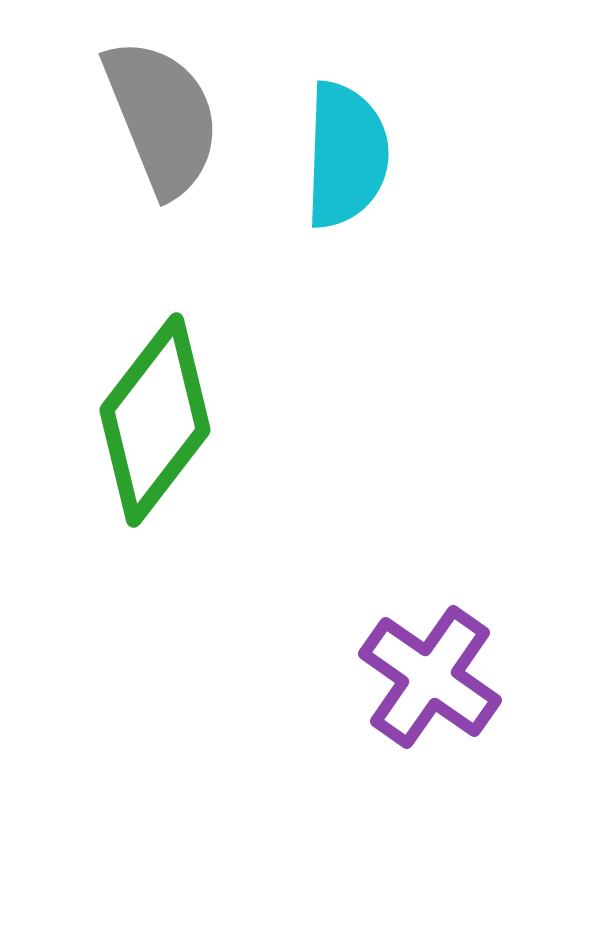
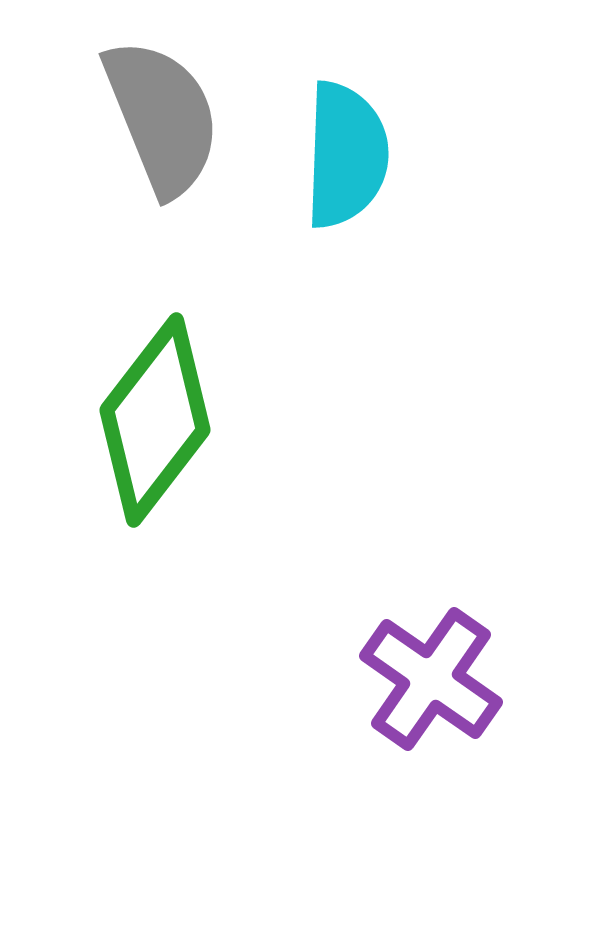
purple cross: moved 1 px right, 2 px down
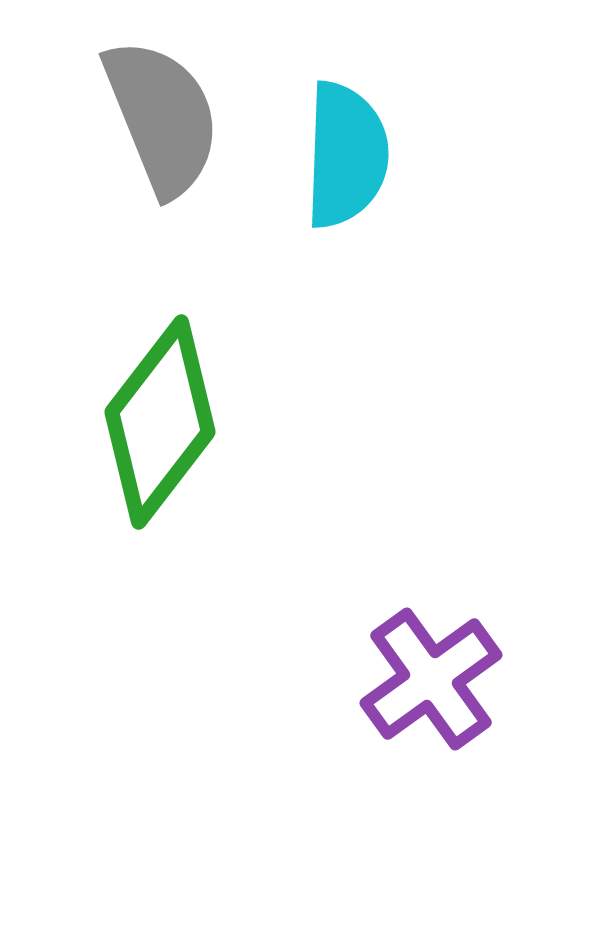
green diamond: moved 5 px right, 2 px down
purple cross: rotated 19 degrees clockwise
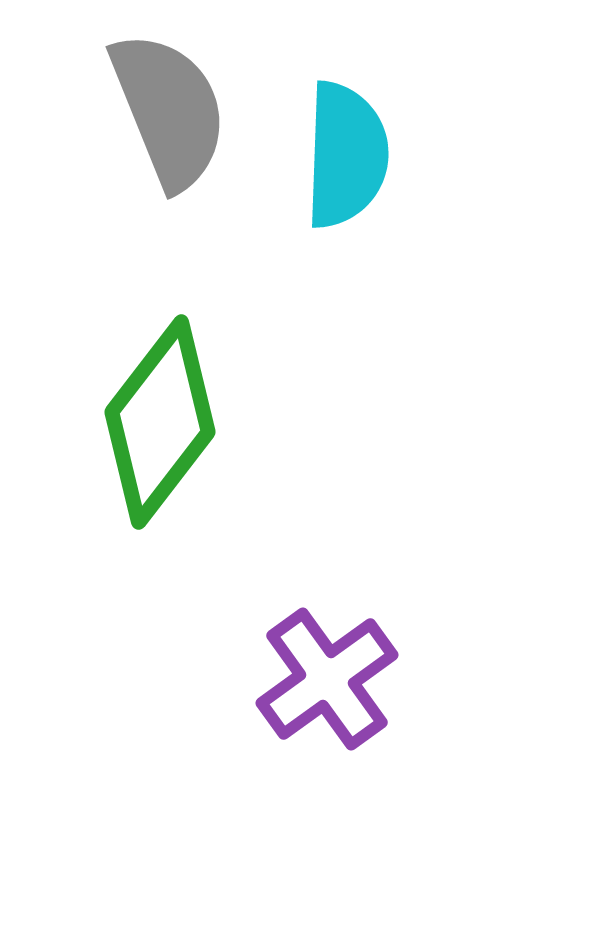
gray semicircle: moved 7 px right, 7 px up
purple cross: moved 104 px left
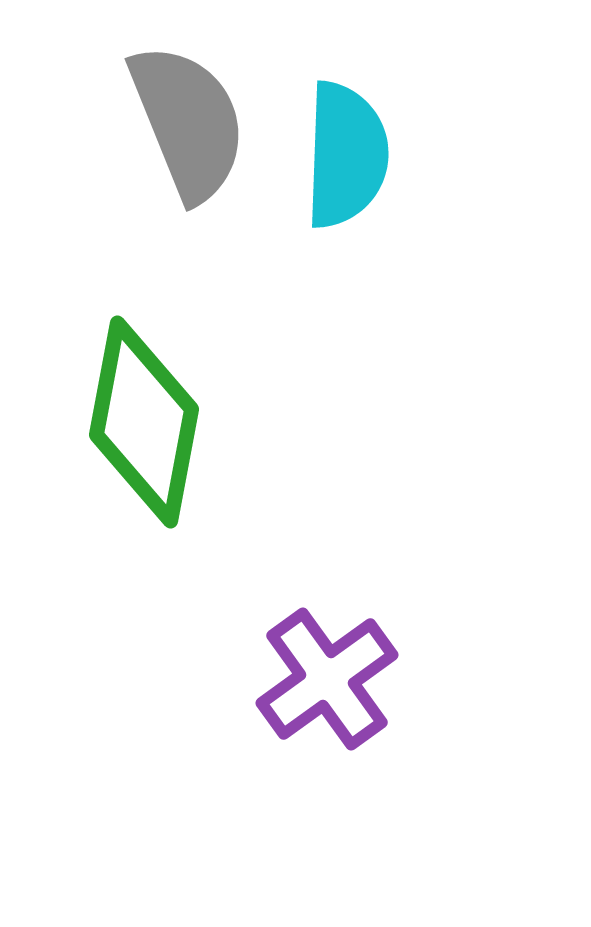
gray semicircle: moved 19 px right, 12 px down
green diamond: moved 16 px left; rotated 27 degrees counterclockwise
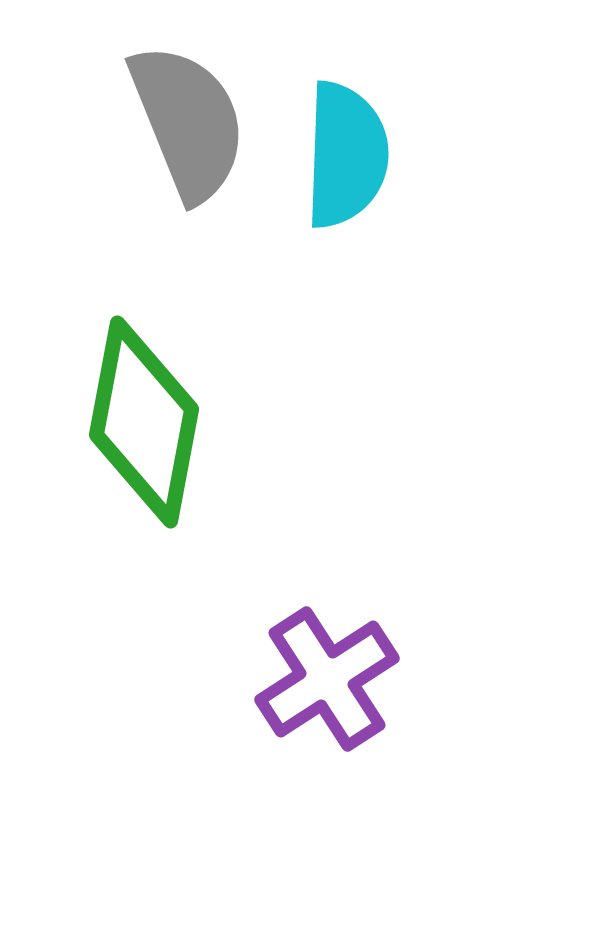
purple cross: rotated 3 degrees clockwise
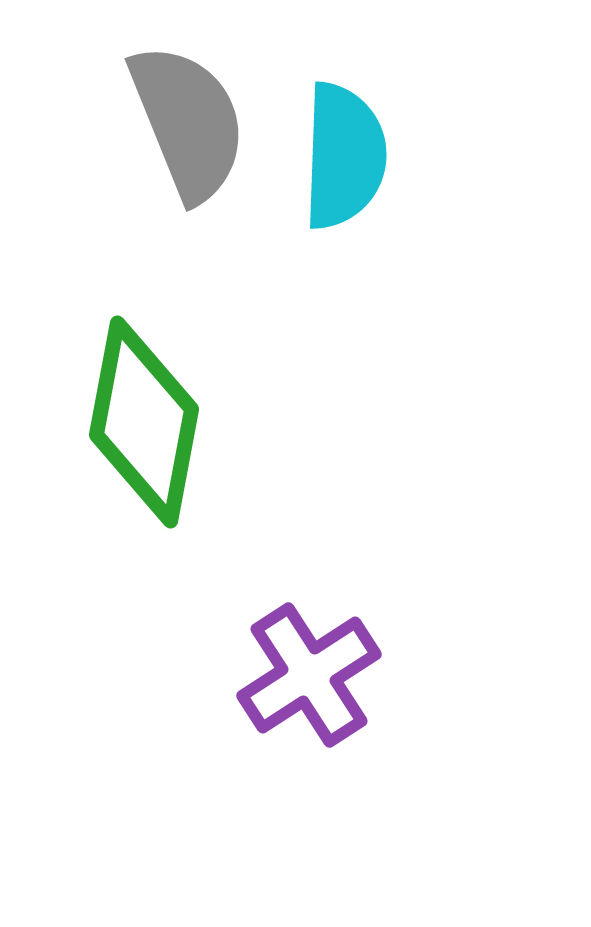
cyan semicircle: moved 2 px left, 1 px down
purple cross: moved 18 px left, 4 px up
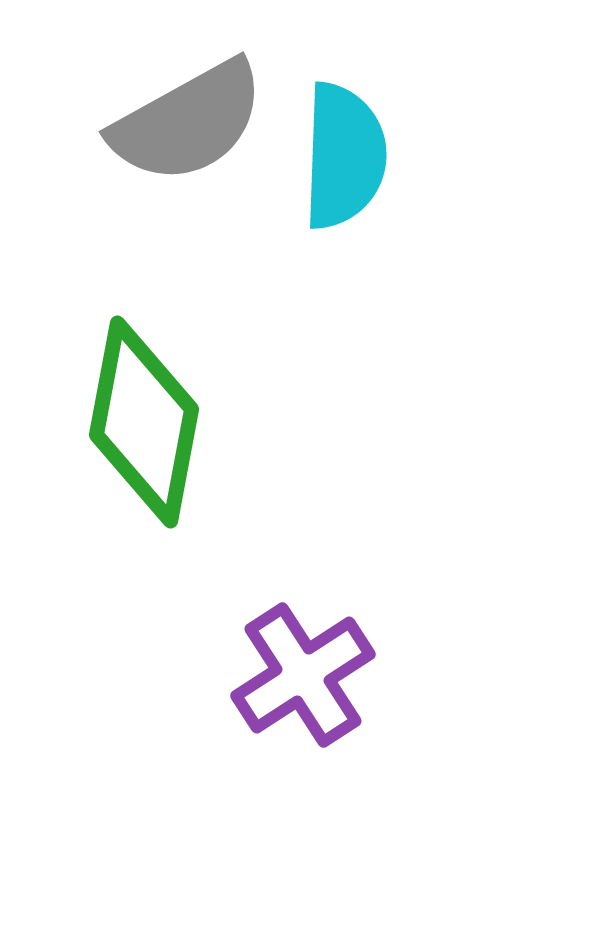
gray semicircle: rotated 83 degrees clockwise
purple cross: moved 6 px left
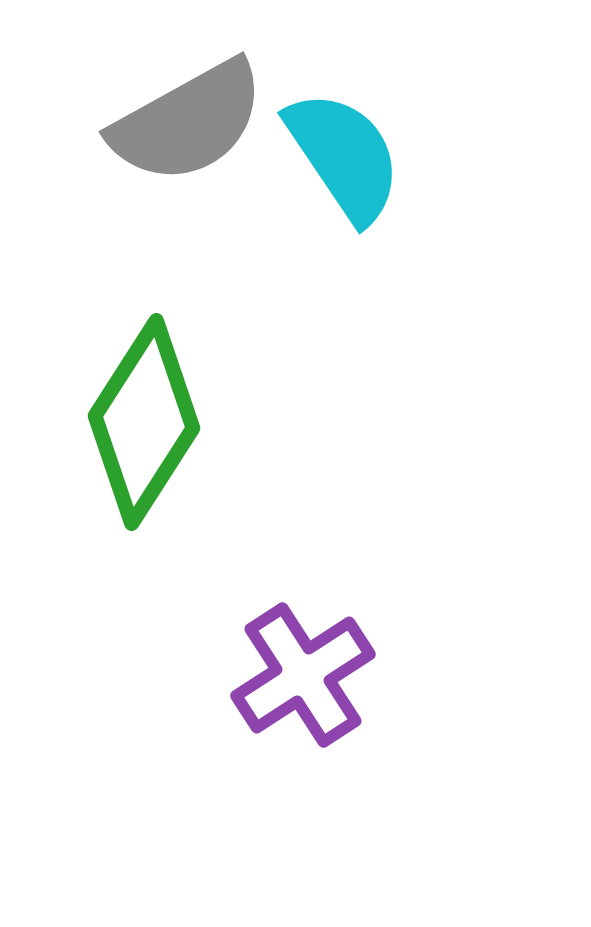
cyan semicircle: rotated 36 degrees counterclockwise
green diamond: rotated 22 degrees clockwise
